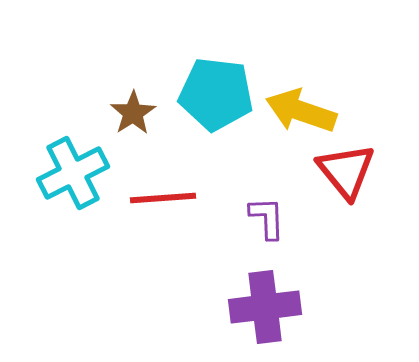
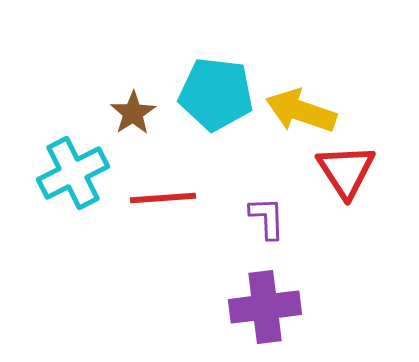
red triangle: rotated 6 degrees clockwise
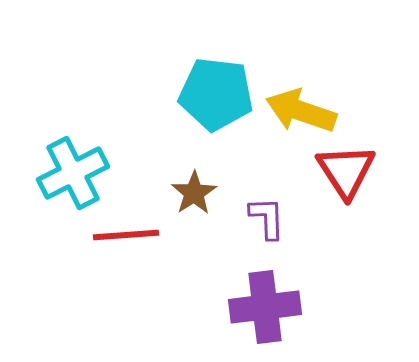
brown star: moved 61 px right, 80 px down
red line: moved 37 px left, 37 px down
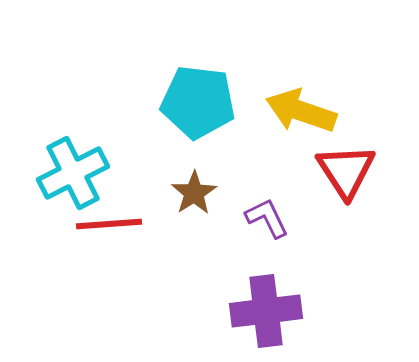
cyan pentagon: moved 18 px left, 8 px down
purple L-shape: rotated 24 degrees counterclockwise
red line: moved 17 px left, 11 px up
purple cross: moved 1 px right, 4 px down
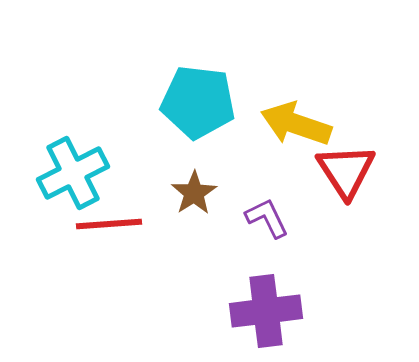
yellow arrow: moved 5 px left, 13 px down
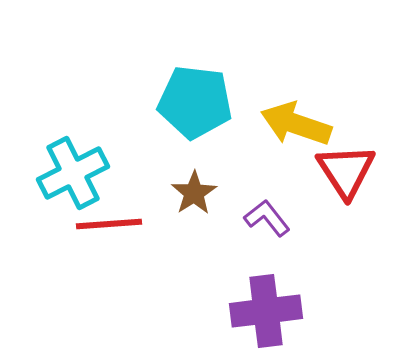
cyan pentagon: moved 3 px left
purple L-shape: rotated 12 degrees counterclockwise
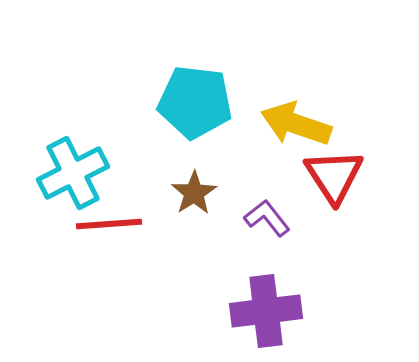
red triangle: moved 12 px left, 5 px down
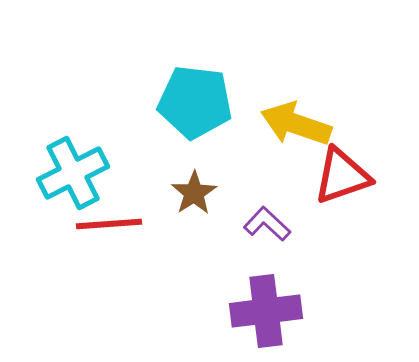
red triangle: moved 8 px right; rotated 44 degrees clockwise
purple L-shape: moved 6 px down; rotated 9 degrees counterclockwise
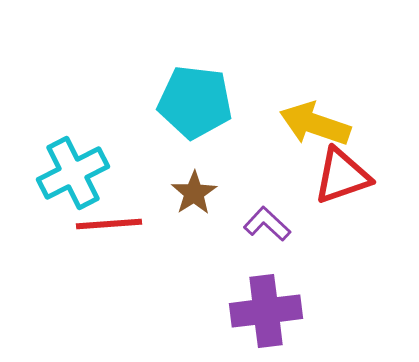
yellow arrow: moved 19 px right
